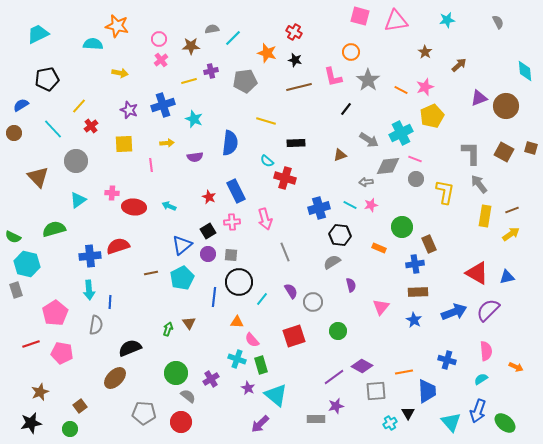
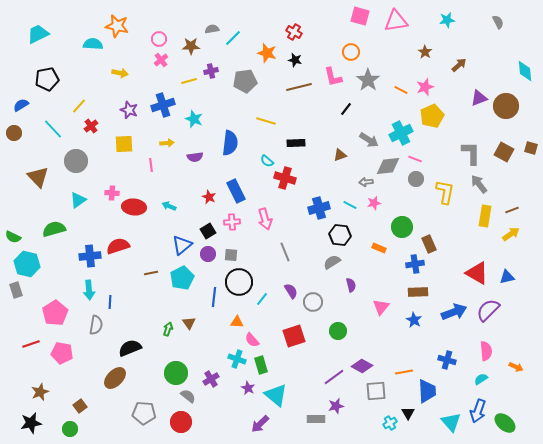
pink star at (371, 205): moved 3 px right, 2 px up
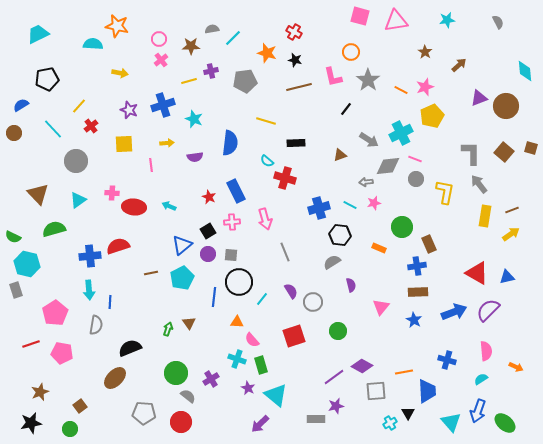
brown square at (504, 152): rotated 12 degrees clockwise
brown triangle at (38, 177): moved 17 px down
blue cross at (415, 264): moved 2 px right, 2 px down
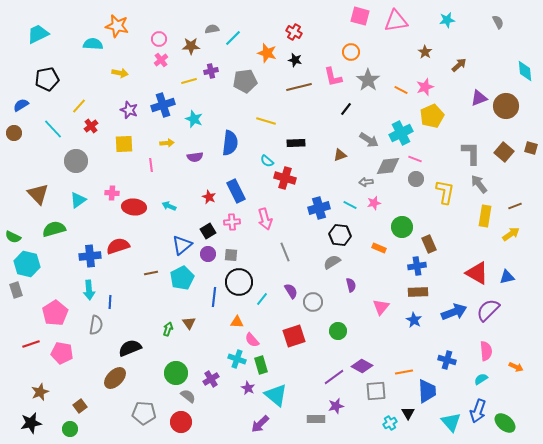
brown line at (512, 210): moved 3 px right, 4 px up
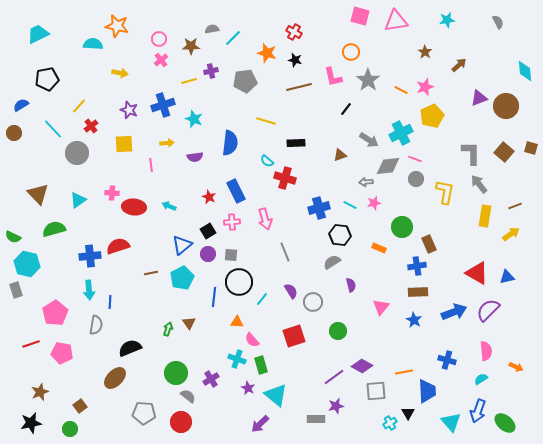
gray circle at (76, 161): moved 1 px right, 8 px up
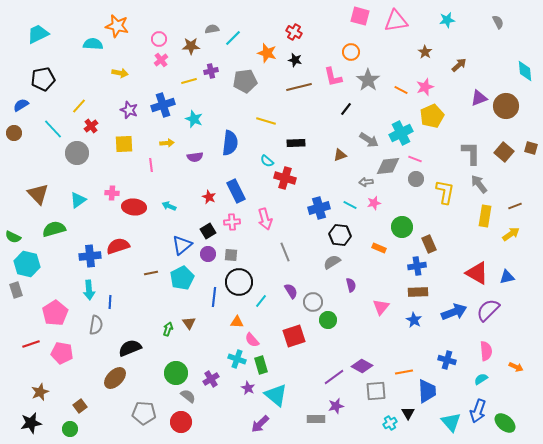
black pentagon at (47, 79): moved 4 px left
cyan line at (262, 299): moved 1 px left, 2 px down
green circle at (338, 331): moved 10 px left, 11 px up
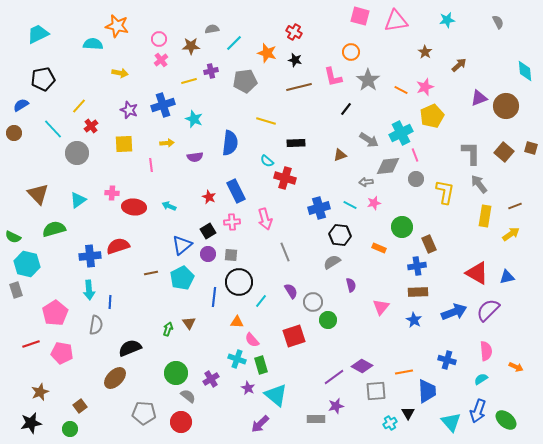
cyan line at (233, 38): moved 1 px right, 5 px down
pink line at (415, 159): moved 4 px up; rotated 48 degrees clockwise
green ellipse at (505, 423): moved 1 px right, 3 px up
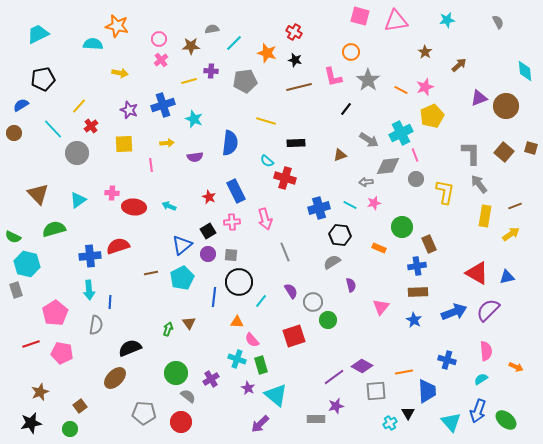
purple cross at (211, 71): rotated 16 degrees clockwise
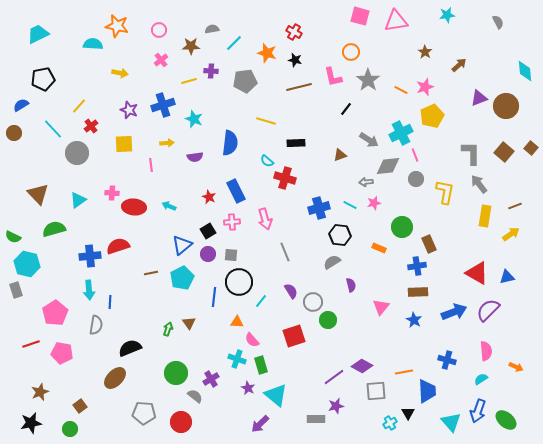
cyan star at (447, 20): moved 5 px up
pink circle at (159, 39): moved 9 px up
brown square at (531, 148): rotated 24 degrees clockwise
gray semicircle at (188, 396): moved 7 px right
